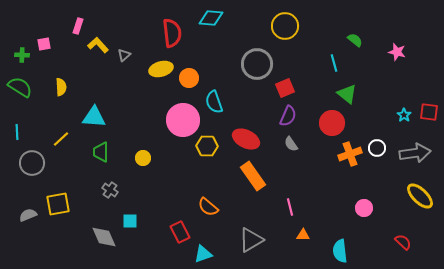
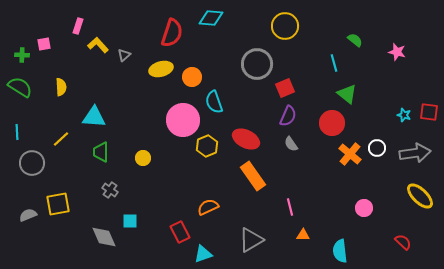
red semicircle at (172, 33): rotated 24 degrees clockwise
orange circle at (189, 78): moved 3 px right, 1 px up
cyan star at (404, 115): rotated 16 degrees counterclockwise
yellow hexagon at (207, 146): rotated 25 degrees counterclockwise
orange cross at (350, 154): rotated 30 degrees counterclockwise
orange semicircle at (208, 207): rotated 115 degrees clockwise
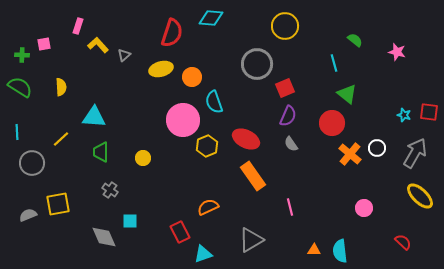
gray arrow at (415, 153): rotated 52 degrees counterclockwise
orange triangle at (303, 235): moved 11 px right, 15 px down
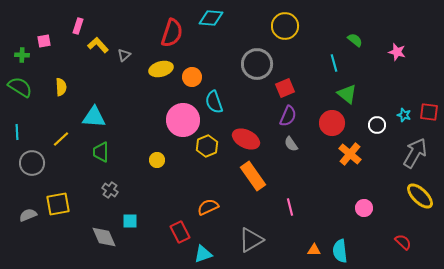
pink square at (44, 44): moved 3 px up
white circle at (377, 148): moved 23 px up
yellow circle at (143, 158): moved 14 px right, 2 px down
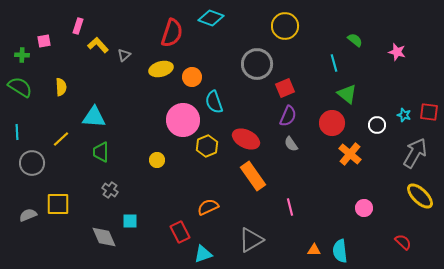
cyan diamond at (211, 18): rotated 15 degrees clockwise
yellow square at (58, 204): rotated 10 degrees clockwise
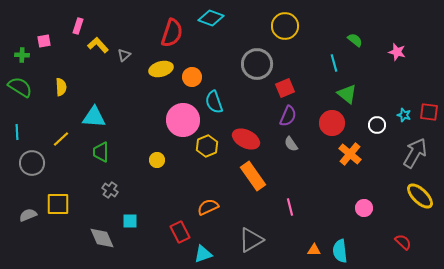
gray diamond at (104, 237): moved 2 px left, 1 px down
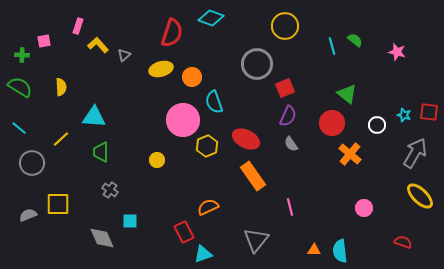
cyan line at (334, 63): moved 2 px left, 17 px up
cyan line at (17, 132): moved 2 px right, 4 px up; rotated 49 degrees counterclockwise
red rectangle at (180, 232): moved 4 px right
gray triangle at (251, 240): moved 5 px right; rotated 20 degrees counterclockwise
red semicircle at (403, 242): rotated 24 degrees counterclockwise
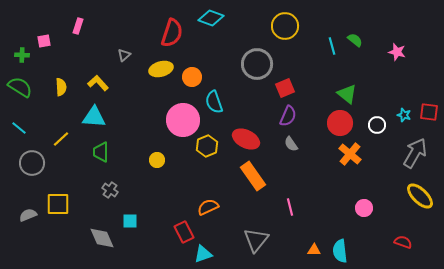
yellow L-shape at (98, 45): moved 38 px down
red circle at (332, 123): moved 8 px right
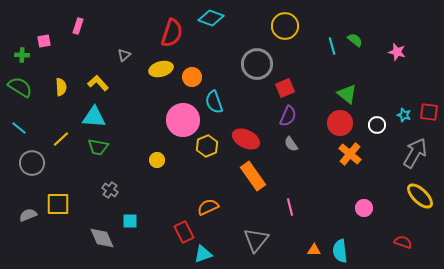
green trapezoid at (101, 152): moved 3 px left, 5 px up; rotated 80 degrees counterclockwise
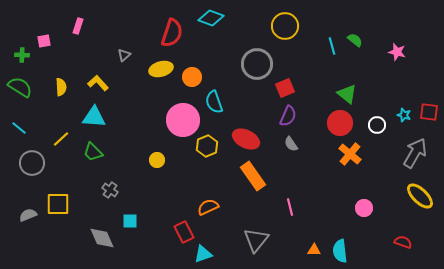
green trapezoid at (98, 147): moved 5 px left, 5 px down; rotated 35 degrees clockwise
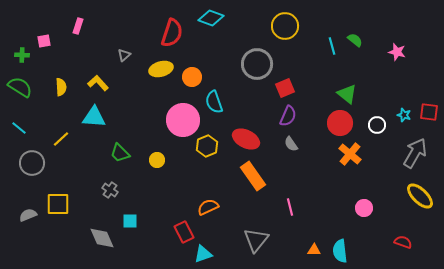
green trapezoid at (93, 152): moved 27 px right, 1 px down
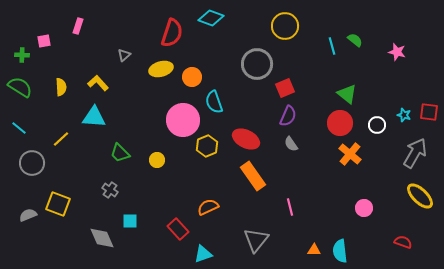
yellow square at (58, 204): rotated 20 degrees clockwise
red rectangle at (184, 232): moved 6 px left, 3 px up; rotated 15 degrees counterclockwise
